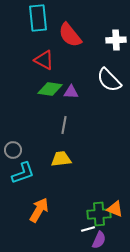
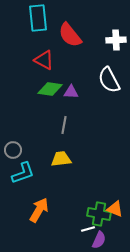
white semicircle: rotated 16 degrees clockwise
green cross: rotated 15 degrees clockwise
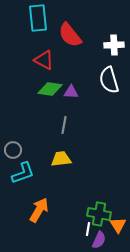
white cross: moved 2 px left, 5 px down
white semicircle: rotated 12 degrees clockwise
orange triangle: moved 3 px right, 16 px down; rotated 36 degrees clockwise
white line: rotated 64 degrees counterclockwise
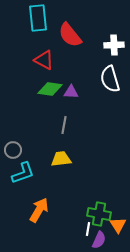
white semicircle: moved 1 px right, 1 px up
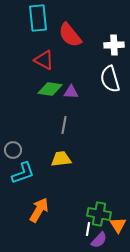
purple semicircle: rotated 18 degrees clockwise
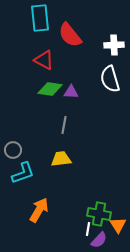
cyan rectangle: moved 2 px right
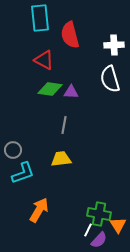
red semicircle: rotated 24 degrees clockwise
white line: moved 1 px down; rotated 16 degrees clockwise
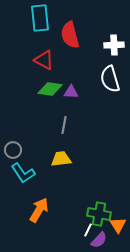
cyan L-shape: rotated 75 degrees clockwise
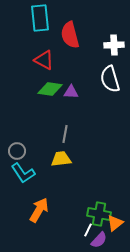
gray line: moved 1 px right, 9 px down
gray circle: moved 4 px right, 1 px down
orange triangle: moved 3 px left, 2 px up; rotated 24 degrees clockwise
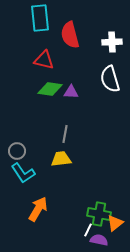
white cross: moved 2 px left, 3 px up
red triangle: rotated 15 degrees counterclockwise
orange arrow: moved 1 px left, 1 px up
purple semicircle: rotated 120 degrees counterclockwise
